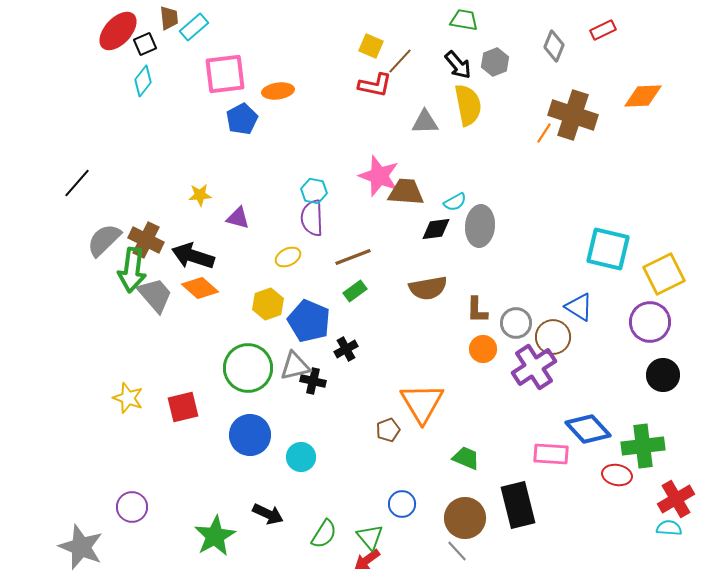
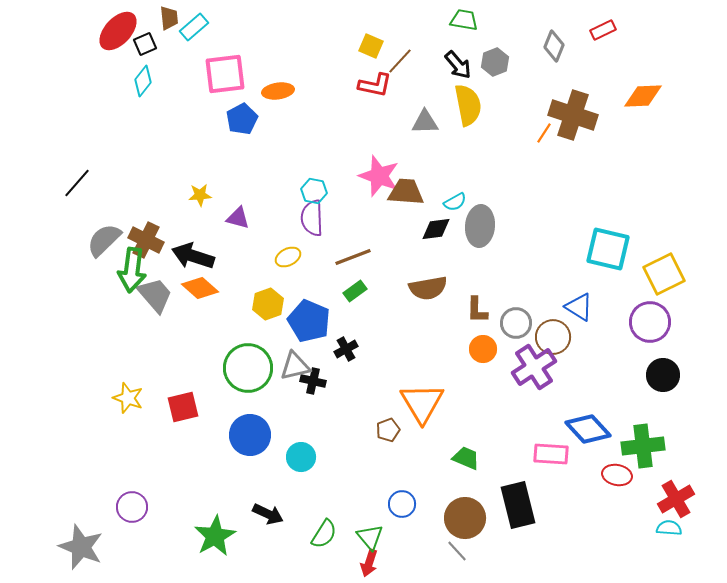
red arrow at (367, 560): moved 2 px right, 3 px down; rotated 36 degrees counterclockwise
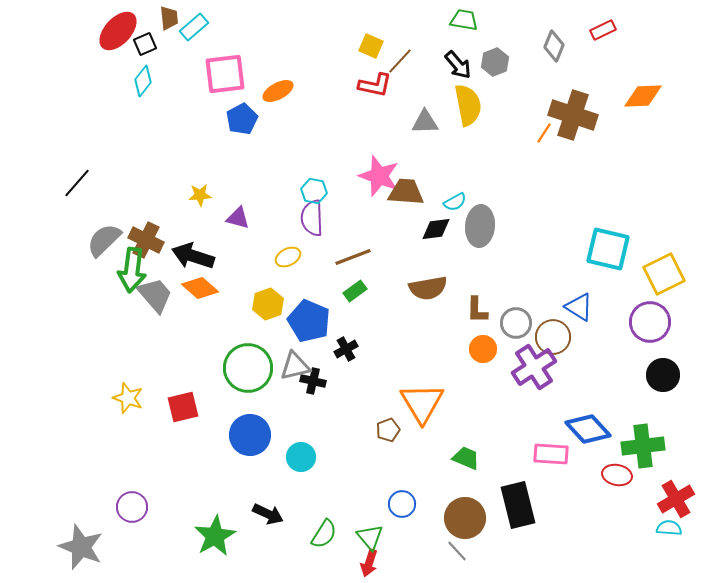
orange ellipse at (278, 91): rotated 20 degrees counterclockwise
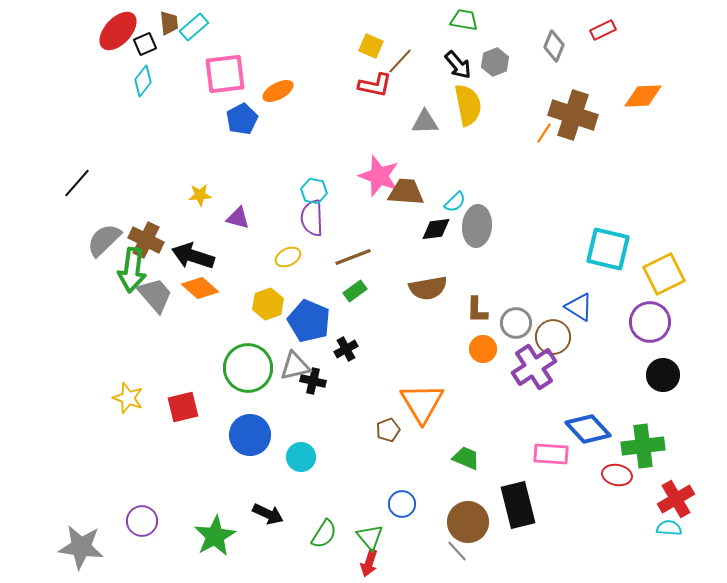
brown trapezoid at (169, 18): moved 5 px down
cyan semicircle at (455, 202): rotated 15 degrees counterclockwise
gray ellipse at (480, 226): moved 3 px left
purple circle at (132, 507): moved 10 px right, 14 px down
brown circle at (465, 518): moved 3 px right, 4 px down
gray star at (81, 547): rotated 15 degrees counterclockwise
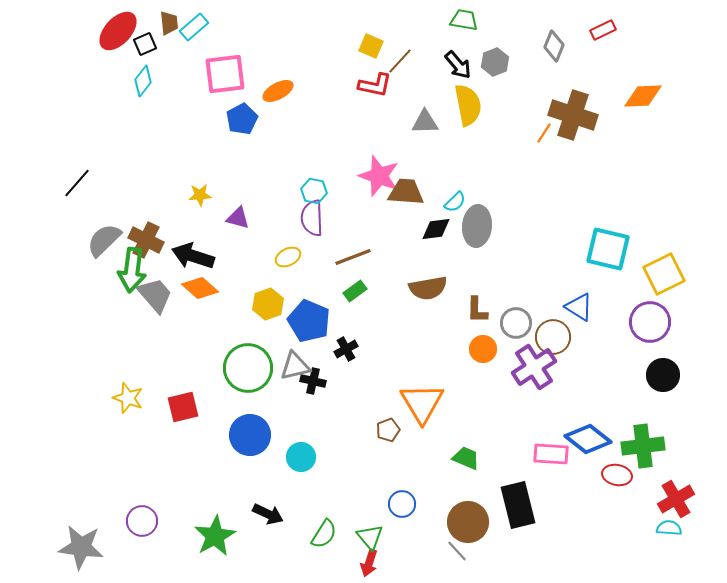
blue diamond at (588, 429): moved 10 px down; rotated 9 degrees counterclockwise
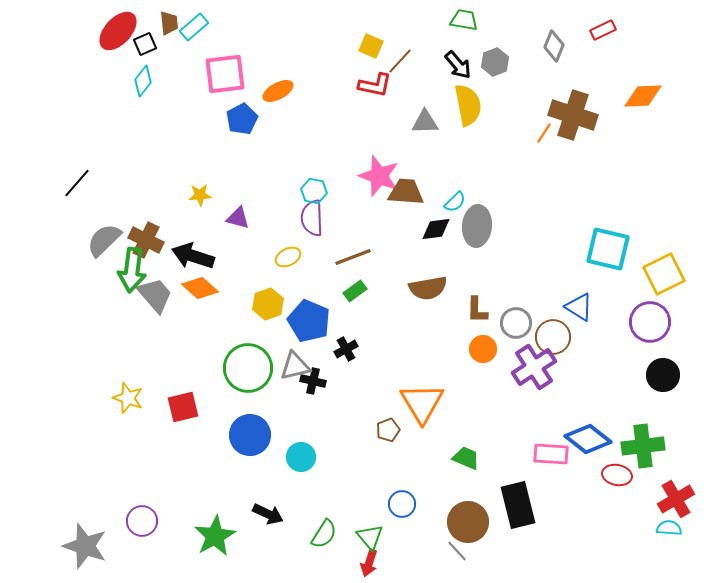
gray star at (81, 547): moved 4 px right, 1 px up; rotated 12 degrees clockwise
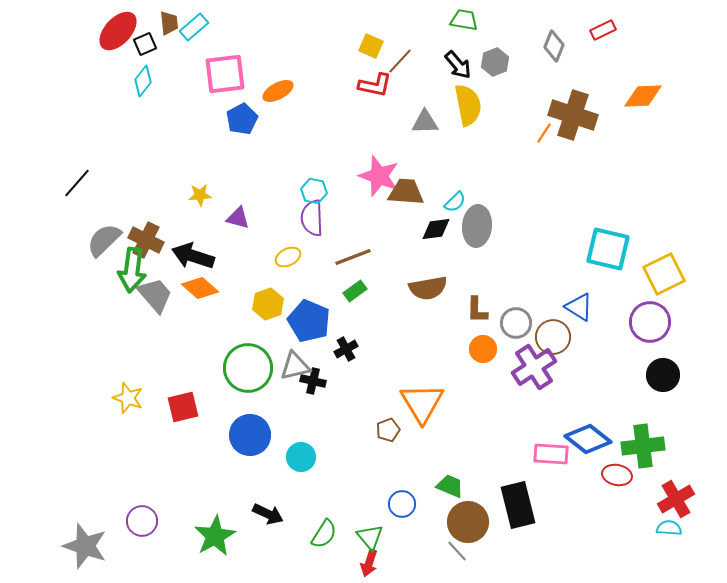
green trapezoid at (466, 458): moved 16 px left, 28 px down
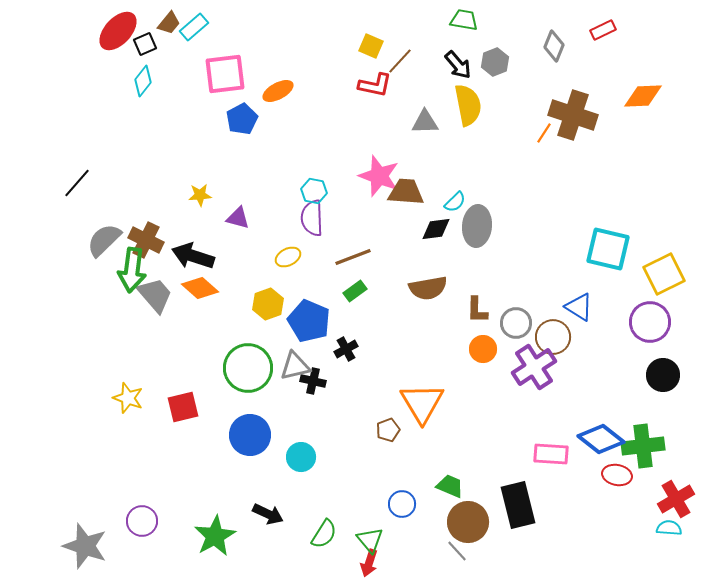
brown trapezoid at (169, 23): rotated 45 degrees clockwise
blue diamond at (588, 439): moved 13 px right
green triangle at (370, 537): moved 3 px down
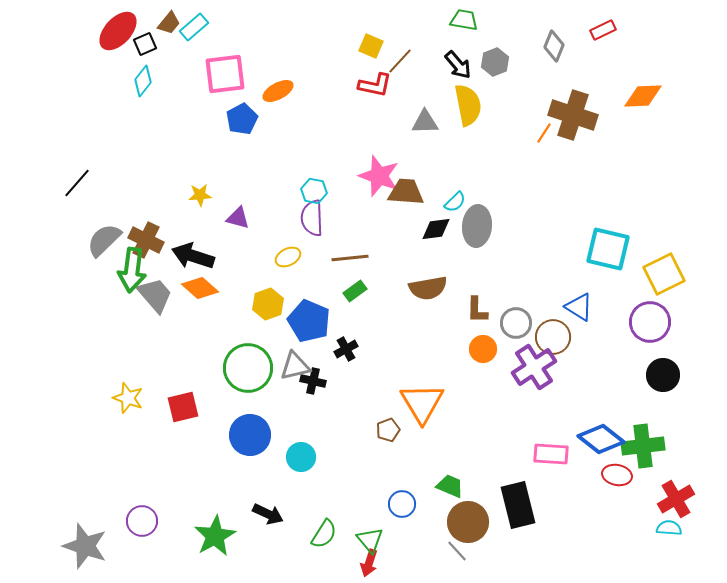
brown line at (353, 257): moved 3 px left, 1 px down; rotated 15 degrees clockwise
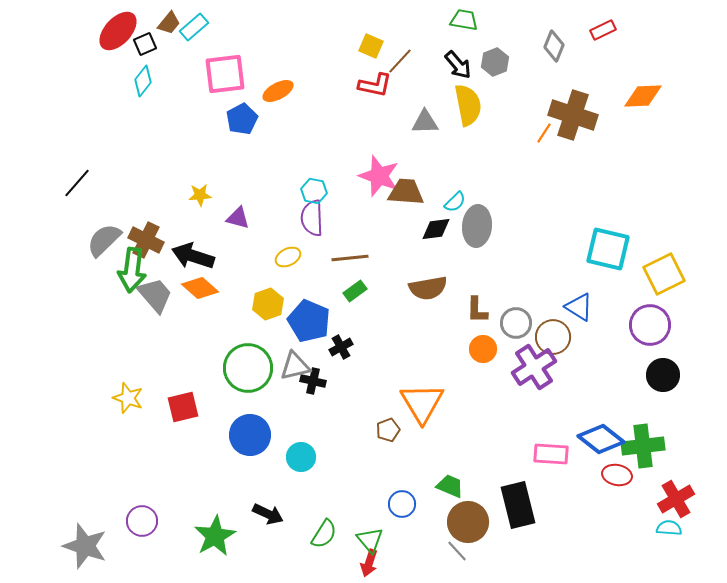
purple circle at (650, 322): moved 3 px down
black cross at (346, 349): moved 5 px left, 2 px up
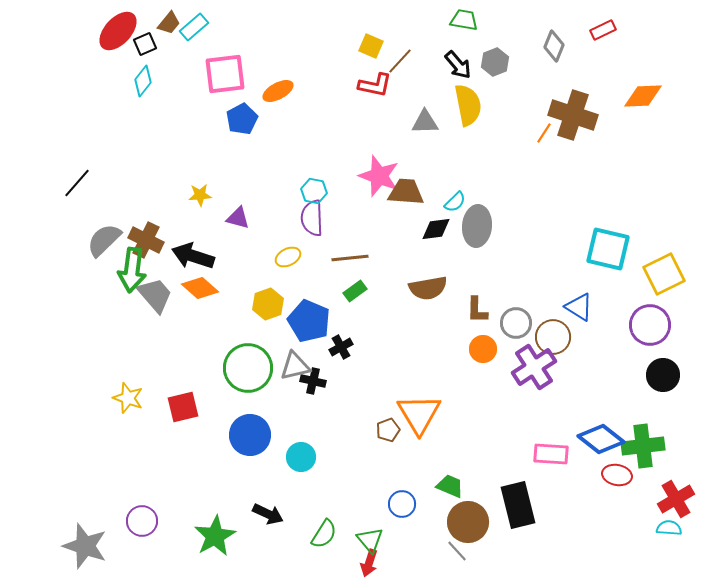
orange triangle at (422, 403): moved 3 px left, 11 px down
